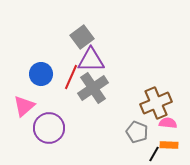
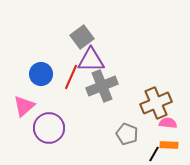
gray cross: moved 9 px right, 2 px up; rotated 12 degrees clockwise
gray pentagon: moved 10 px left, 2 px down
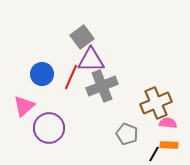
blue circle: moved 1 px right
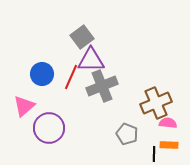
black line: rotated 28 degrees counterclockwise
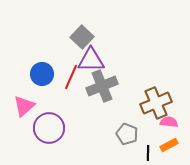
gray square: rotated 10 degrees counterclockwise
pink semicircle: moved 1 px right, 1 px up
orange rectangle: rotated 30 degrees counterclockwise
black line: moved 6 px left, 1 px up
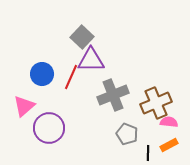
gray cross: moved 11 px right, 9 px down
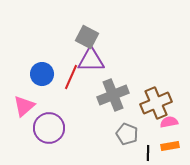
gray square: moved 5 px right; rotated 15 degrees counterclockwise
pink semicircle: rotated 18 degrees counterclockwise
orange rectangle: moved 1 px right, 1 px down; rotated 18 degrees clockwise
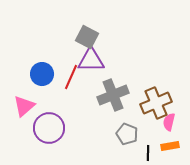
pink semicircle: rotated 66 degrees counterclockwise
